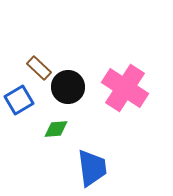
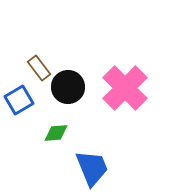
brown rectangle: rotated 10 degrees clockwise
pink cross: rotated 12 degrees clockwise
green diamond: moved 4 px down
blue trapezoid: rotated 15 degrees counterclockwise
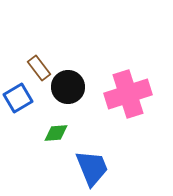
pink cross: moved 3 px right, 6 px down; rotated 27 degrees clockwise
blue square: moved 1 px left, 2 px up
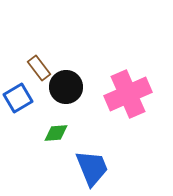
black circle: moved 2 px left
pink cross: rotated 6 degrees counterclockwise
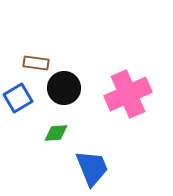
brown rectangle: moved 3 px left, 5 px up; rotated 45 degrees counterclockwise
black circle: moved 2 px left, 1 px down
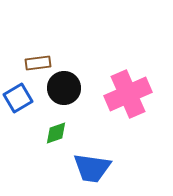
brown rectangle: moved 2 px right; rotated 15 degrees counterclockwise
green diamond: rotated 15 degrees counterclockwise
blue trapezoid: rotated 120 degrees clockwise
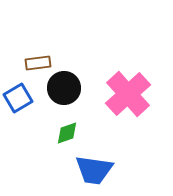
pink cross: rotated 18 degrees counterclockwise
green diamond: moved 11 px right
blue trapezoid: moved 2 px right, 2 px down
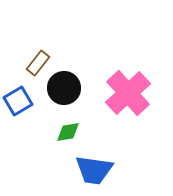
brown rectangle: rotated 45 degrees counterclockwise
pink cross: moved 1 px up
blue square: moved 3 px down
green diamond: moved 1 px right, 1 px up; rotated 10 degrees clockwise
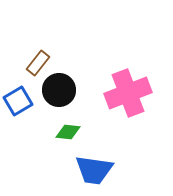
black circle: moved 5 px left, 2 px down
pink cross: rotated 21 degrees clockwise
green diamond: rotated 15 degrees clockwise
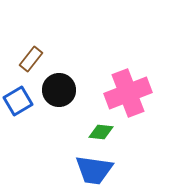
brown rectangle: moved 7 px left, 4 px up
green diamond: moved 33 px right
